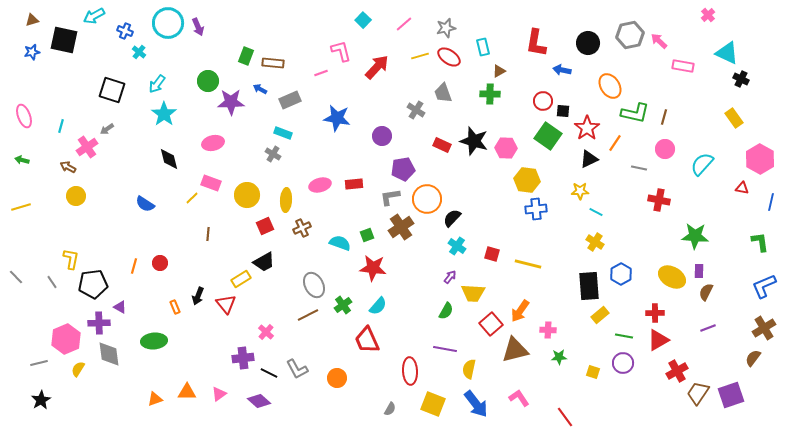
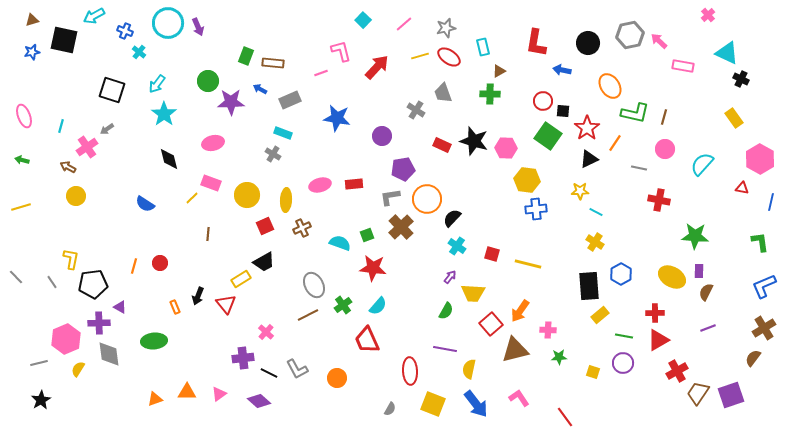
brown cross at (401, 227): rotated 10 degrees counterclockwise
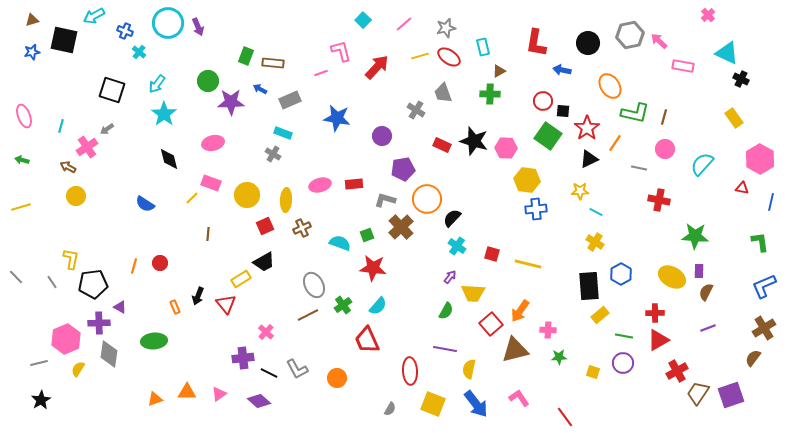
gray L-shape at (390, 197): moved 5 px left, 3 px down; rotated 25 degrees clockwise
gray diamond at (109, 354): rotated 16 degrees clockwise
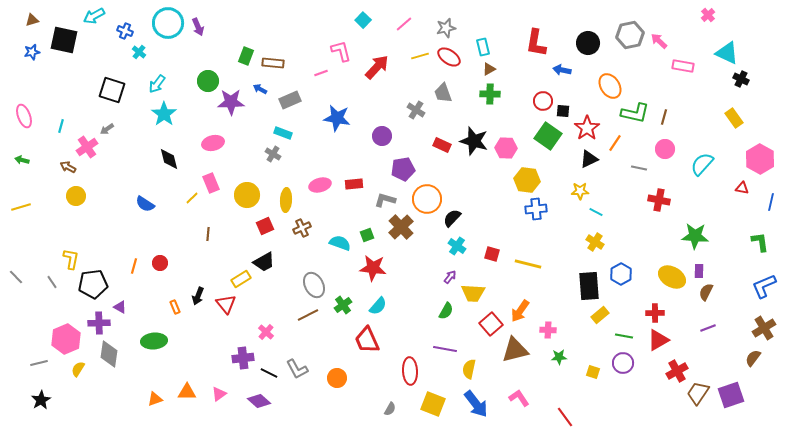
brown triangle at (499, 71): moved 10 px left, 2 px up
pink rectangle at (211, 183): rotated 48 degrees clockwise
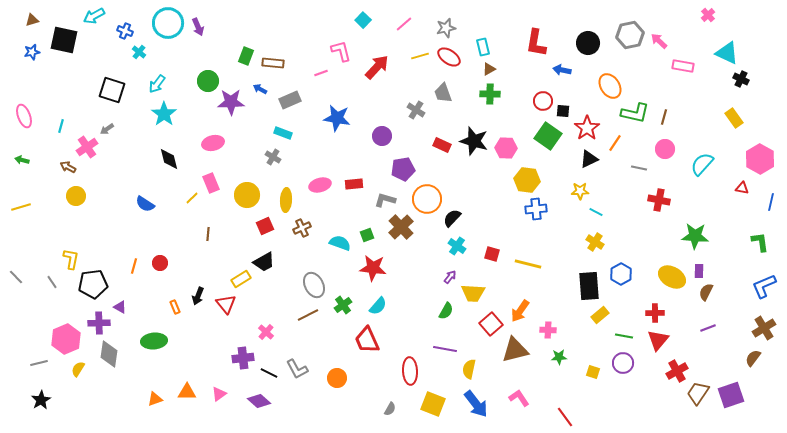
gray cross at (273, 154): moved 3 px down
red triangle at (658, 340): rotated 20 degrees counterclockwise
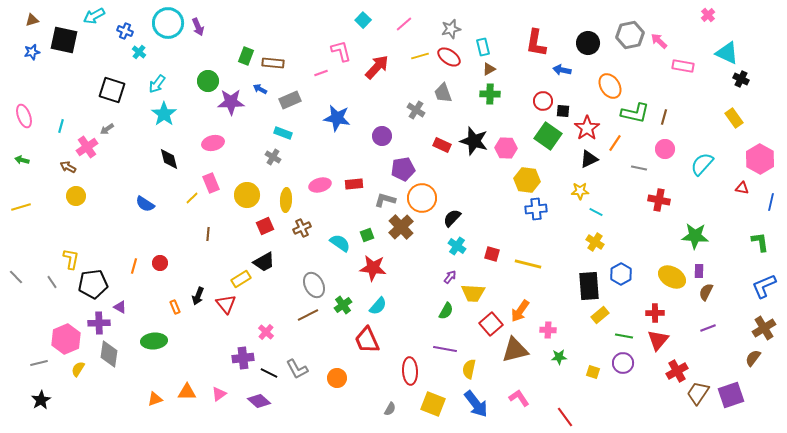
gray star at (446, 28): moved 5 px right, 1 px down
orange circle at (427, 199): moved 5 px left, 1 px up
cyan semicircle at (340, 243): rotated 15 degrees clockwise
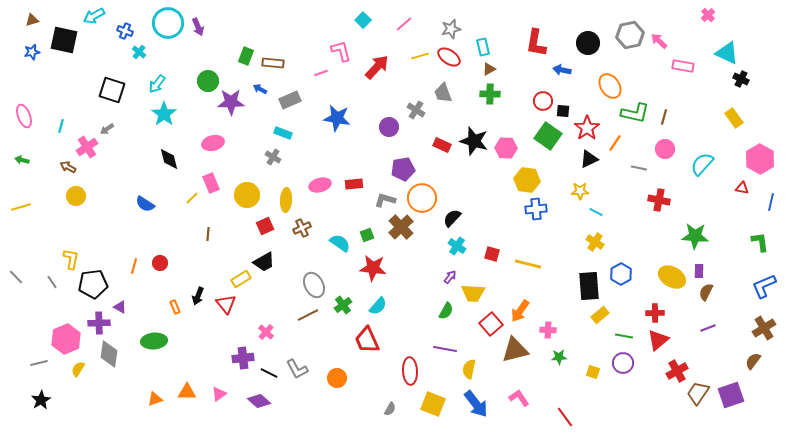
purple circle at (382, 136): moved 7 px right, 9 px up
red triangle at (658, 340): rotated 10 degrees clockwise
brown semicircle at (753, 358): moved 3 px down
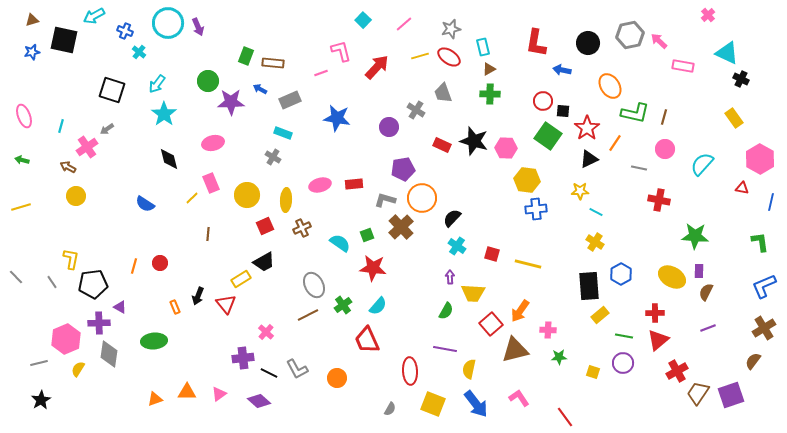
purple arrow at (450, 277): rotated 40 degrees counterclockwise
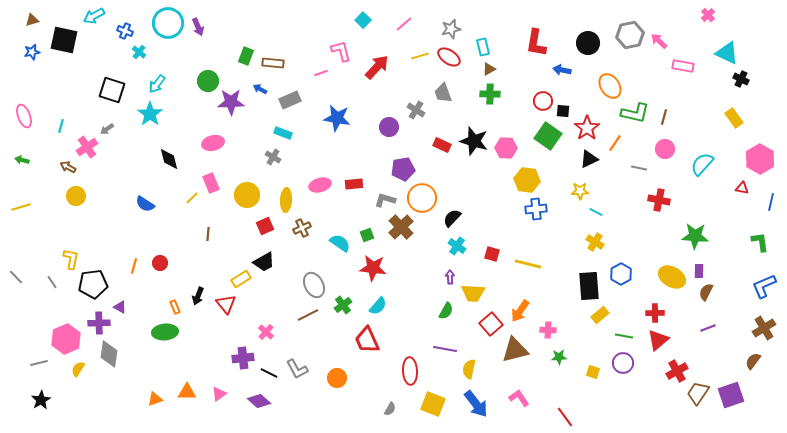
cyan star at (164, 114): moved 14 px left
green ellipse at (154, 341): moved 11 px right, 9 px up
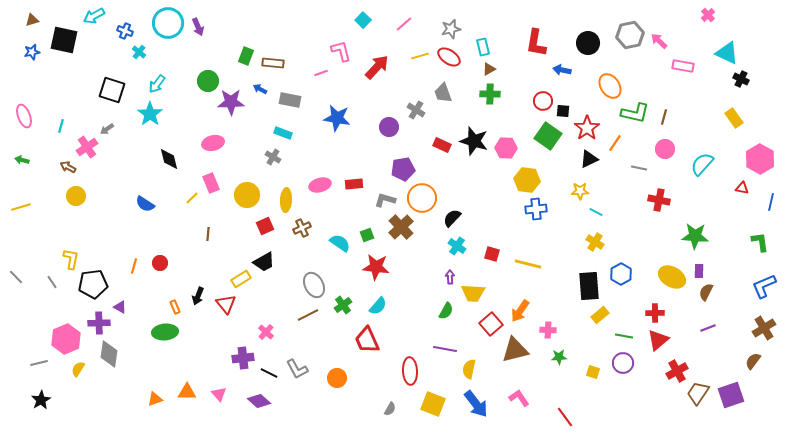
gray rectangle at (290, 100): rotated 35 degrees clockwise
red star at (373, 268): moved 3 px right, 1 px up
pink triangle at (219, 394): rotated 35 degrees counterclockwise
